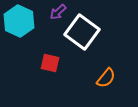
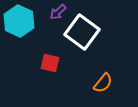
orange semicircle: moved 3 px left, 5 px down
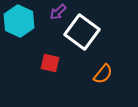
orange semicircle: moved 9 px up
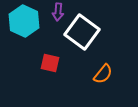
purple arrow: rotated 42 degrees counterclockwise
cyan hexagon: moved 5 px right
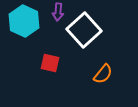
white square: moved 2 px right, 2 px up; rotated 12 degrees clockwise
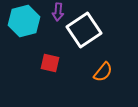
cyan hexagon: rotated 20 degrees clockwise
white square: rotated 8 degrees clockwise
orange semicircle: moved 2 px up
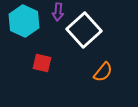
cyan hexagon: rotated 20 degrees counterclockwise
white square: rotated 8 degrees counterclockwise
red square: moved 8 px left
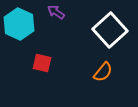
purple arrow: moved 2 px left; rotated 120 degrees clockwise
cyan hexagon: moved 5 px left, 3 px down
white square: moved 26 px right
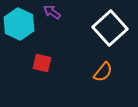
purple arrow: moved 4 px left
white square: moved 2 px up
